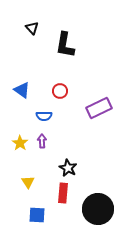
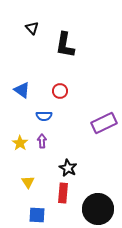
purple rectangle: moved 5 px right, 15 px down
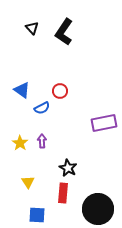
black L-shape: moved 1 px left, 13 px up; rotated 24 degrees clockwise
blue semicircle: moved 2 px left, 8 px up; rotated 28 degrees counterclockwise
purple rectangle: rotated 15 degrees clockwise
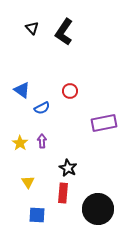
red circle: moved 10 px right
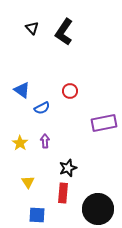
purple arrow: moved 3 px right
black star: rotated 24 degrees clockwise
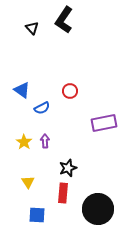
black L-shape: moved 12 px up
yellow star: moved 4 px right, 1 px up
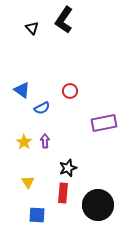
black circle: moved 4 px up
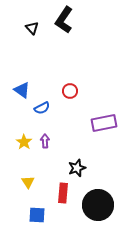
black star: moved 9 px right
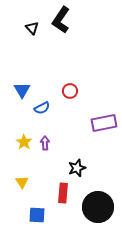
black L-shape: moved 3 px left
blue triangle: rotated 24 degrees clockwise
purple arrow: moved 2 px down
yellow triangle: moved 6 px left
black circle: moved 2 px down
